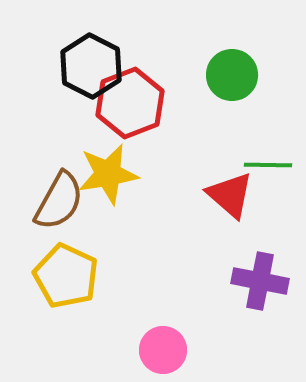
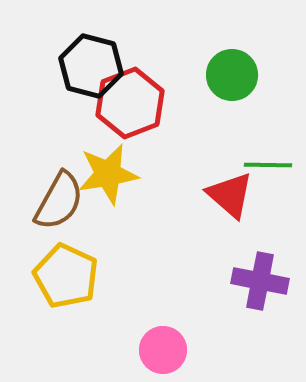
black hexagon: rotated 12 degrees counterclockwise
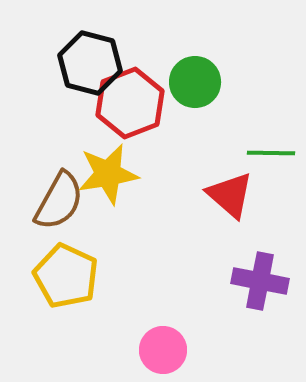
black hexagon: moved 1 px left, 3 px up
green circle: moved 37 px left, 7 px down
green line: moved 3 px right, 12 px up
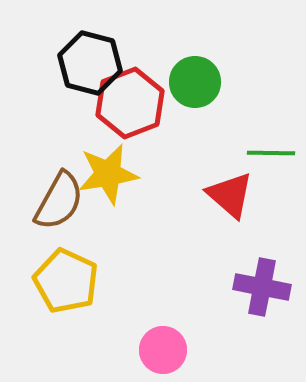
yellow pentagon: moved 5 px down
purple cross: moved 2 px right, 6 px down
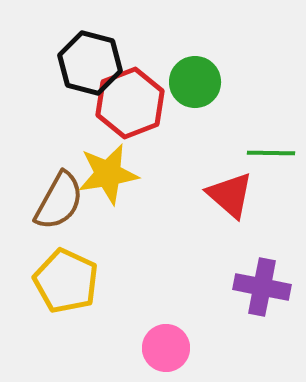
pink circle: moved 3 px right, 2 px up
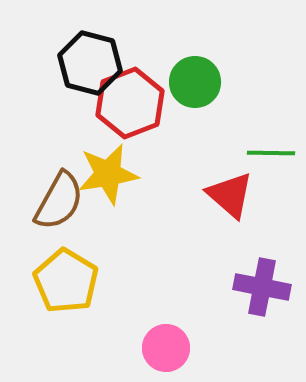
yellow pentagon: rotated 6 degrees clockwise
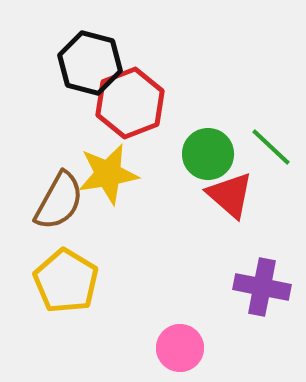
green circle: moved 13 px right, 72 px down
green line: moved 6 px up; rotated 42 degrees clockwise
pink circle: moved 14 px right
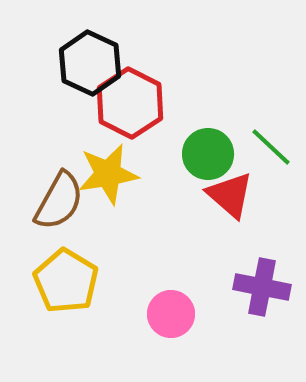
black hexagon: rotated 10 degrees clockwise
red hexagon: rotated 12 degrees counterclockwise
pink circle: moved 9 px left, 34 px up
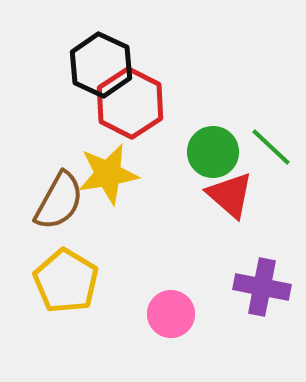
black hexagon: moved 11 px right, 2 px down
green circle: moved 5 px right, 2 px up
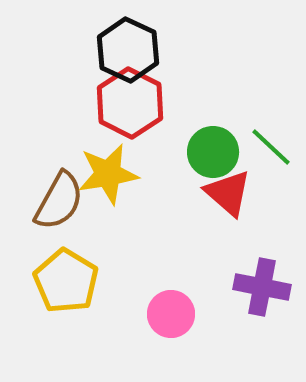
black hexagon: moved 27 px right, 15 px up
red triangle: moved 2 px left, 2 px up
